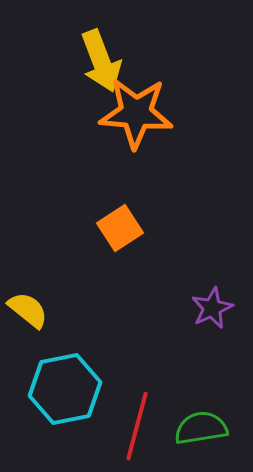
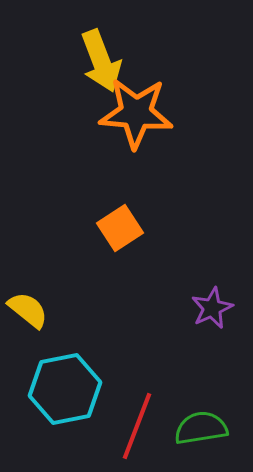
red line: rotated 6 degrees clockwise
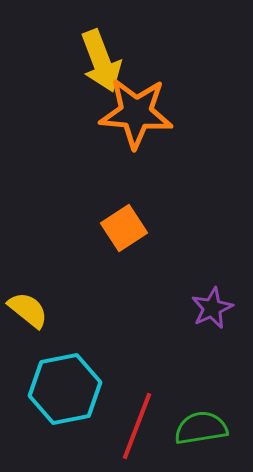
orange square: moved 4 px right
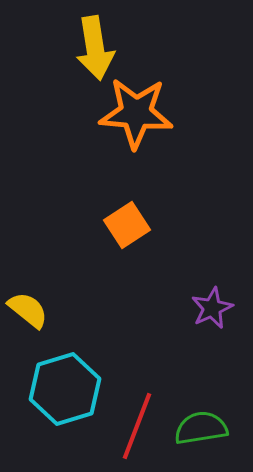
yellow arrow: moved 6 px left, 13 px up; rotated 12 degrees clockwise
orange square: moved 3 px right, 3 px up
cyan hexagon: rotated 6 degrees counterclockwise
